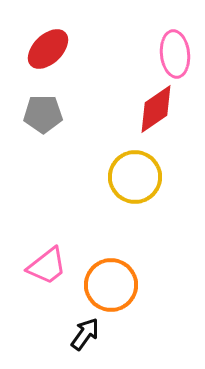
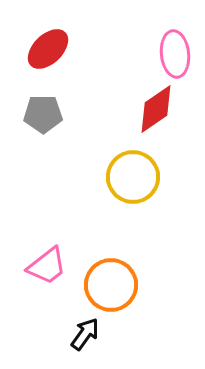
yellow circle: moved 2 px left
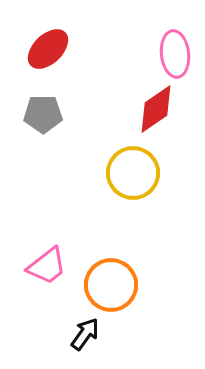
yellow circle: moved 4 px up
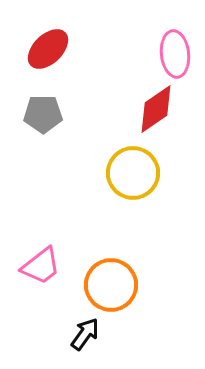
pink trapezoid: moved 6 px left
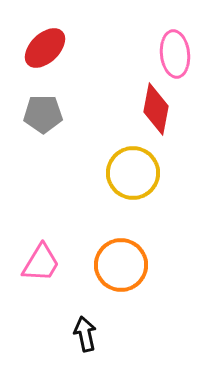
red ellipse: moved 3 px left, 1 px up
red diamond: rotated 45 degrees counterclockwise
pink trapezoid: moved 3 px up; rotated 21 degrees counterclockwise
orange circle: moved 10 px right, 20 px up
black arrow: rotated 48 degrees counterclockwise
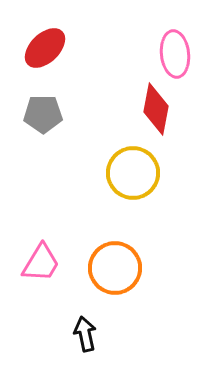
orange circle: moved 6 px left, 3 px down
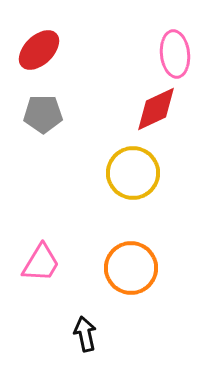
red ellipse: moved 6 px left, 2 px down
red diamond: rotated 54 degrees clockwise
orange circle: moved 16 px right
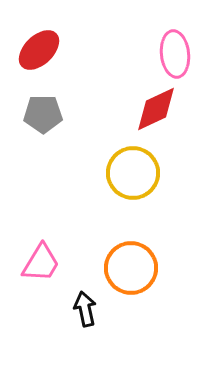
black arrow: moved 25 px up
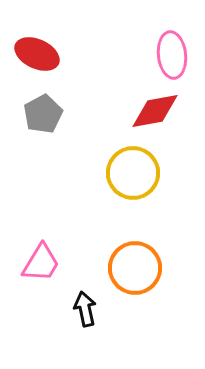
red ellipse: moved 2 px left, 4 px down; rotated 69 degrees clockwise
pink ellipse: moved 3 px left, 1 px down
red diamond: moved 1 px left, 2 px down; rotated 15 degrees clockwise
gray pentagon: rotated 27 degrees counterclockwise
orange circle: moved 4 px right
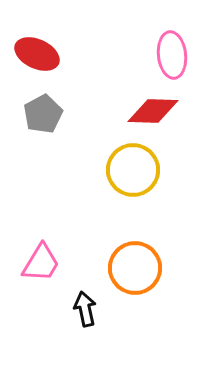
red diamond: moved 2 px left; rotated 12 degrees clockwise
yellow circle: moved 3 px up
